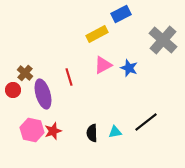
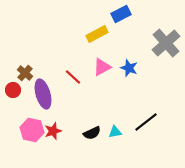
gray cross: moved 3 px right, 3 px down; rotated 8 degrees clockwise
pink triangle: moved 1 px left, 2 px down
red line: moved 4 px right; rotated 30 degrees counterclockwise
black semicircle: rotated 114 degrees counterclockwise
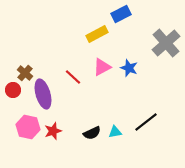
pink hexagon: moved 4 px left, 3 px up
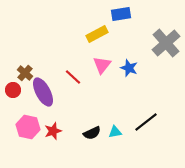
blue rectangle: rotated 18 degrees clockwise
pink triangle: moved 2 px up; rotated 24 degrees counterclockwise
purple ellipse: moved 2 px up; rotated 12 degrees counterclockwise
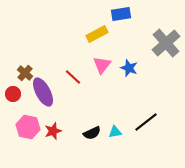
red circle: moved 4 px down
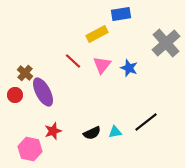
red line: moved 16 px up
red circle: moved 2 px right, 1 px down
pink hexagon: moved 2 px right, 22 px down
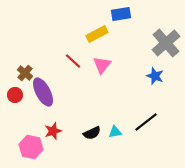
blue star: moved 26 px right, 8 px down
pink hexagon: moved 1 px right, 2 px up
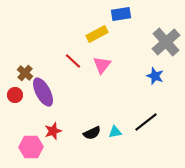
gray cross: moved 1 px up
pink hexagon: rotated 15 degrees counterclockwise
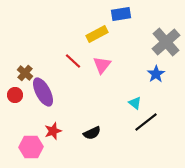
blue star: moved 1 px right, 2 px up; rotated 18 degrees clockwise
cyan triangle: moved 20 px right, 29 px up; rotated 48 degrees clockwise
